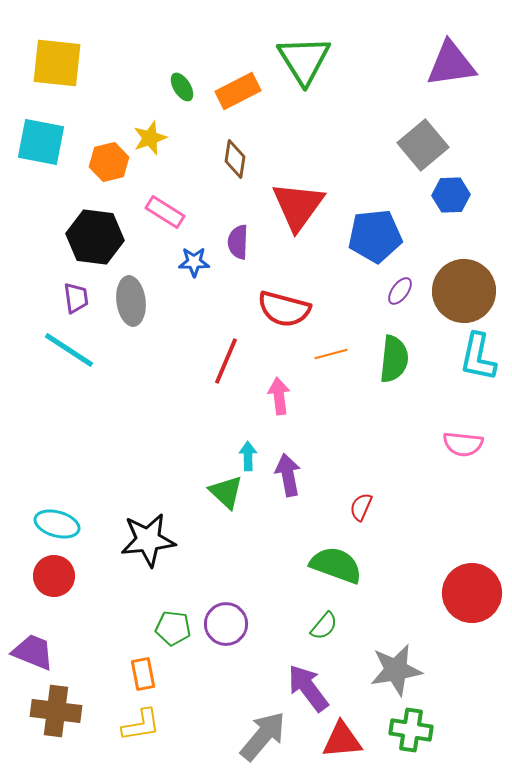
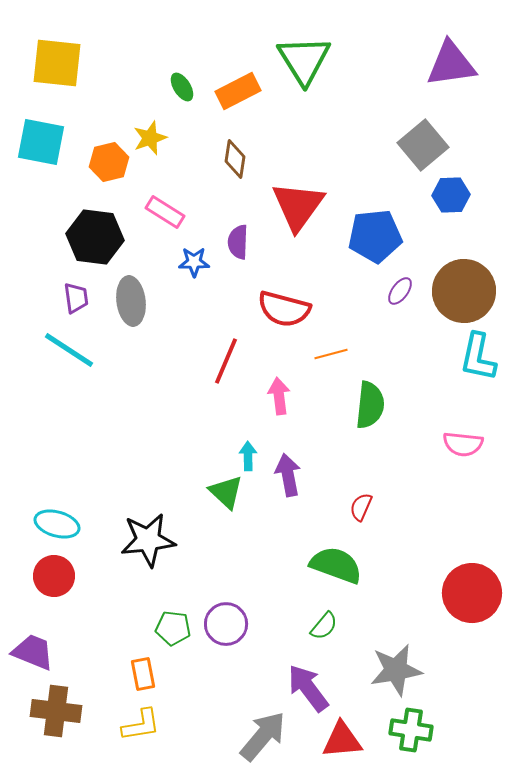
green semicircle at (394, 359): moved 24 px left, 46 px down
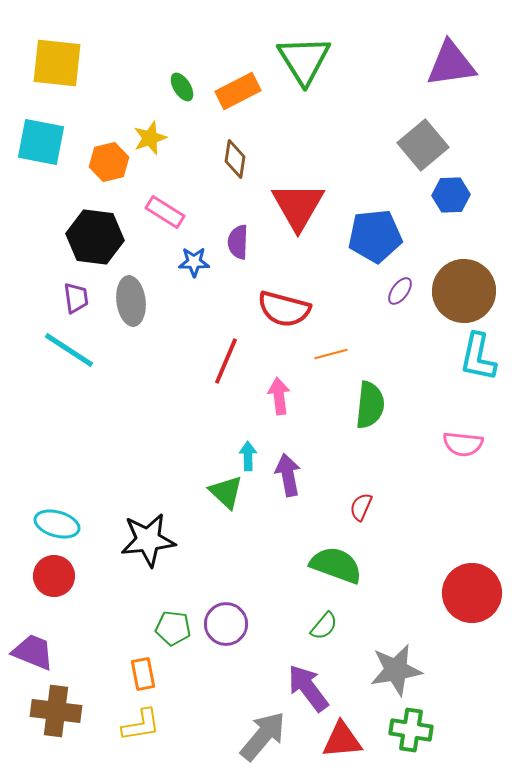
red triangle at (298, 206): rotated 6 degrees counterclockwise
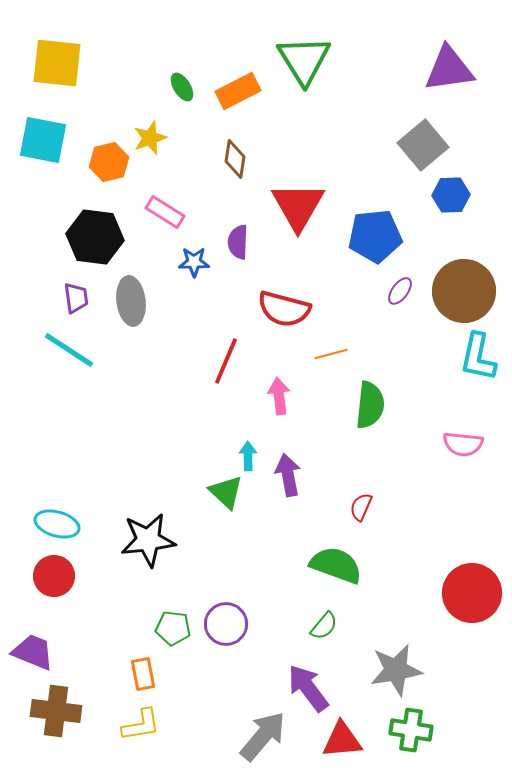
purple triangle at (451, 64): moved 2 px left, 5 px down
cyan square at (41, 142): moved 2 px right, 2 px up
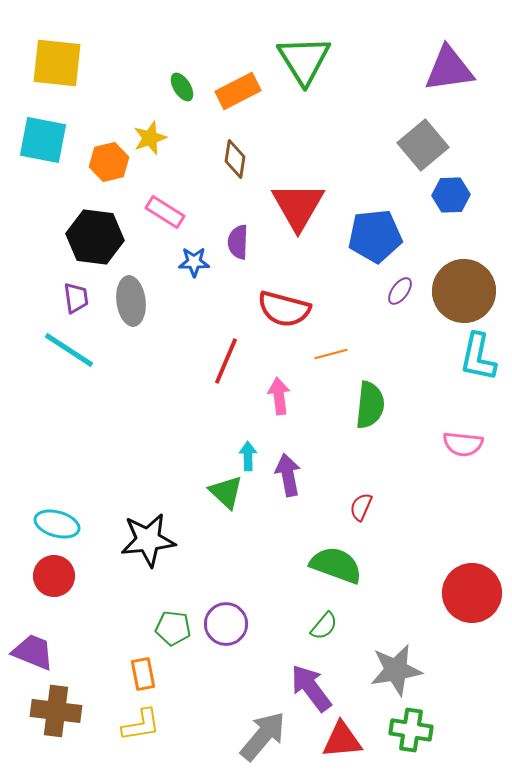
purple arrow at (308, 688): moved 3 px right
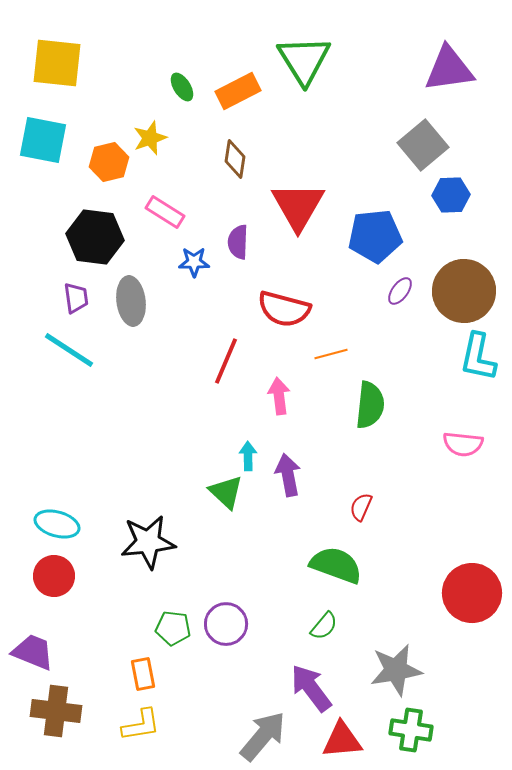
black star at (148, 540): moved 2 px down
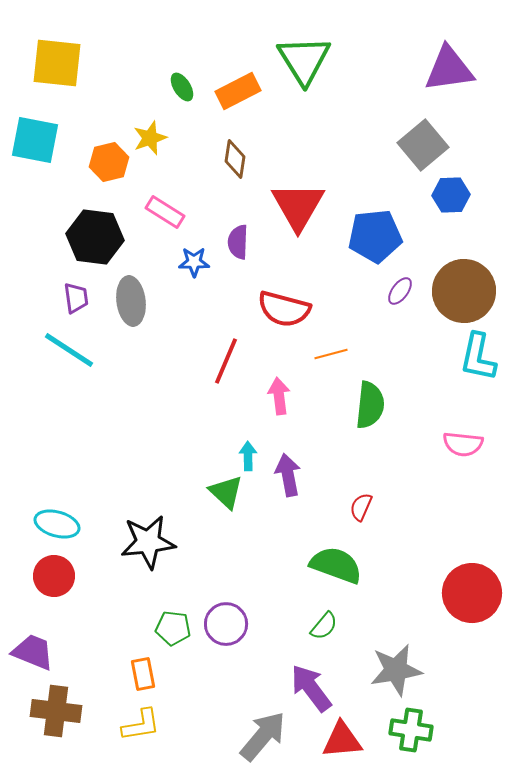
cyan square at (43, 140): moved 8 px left
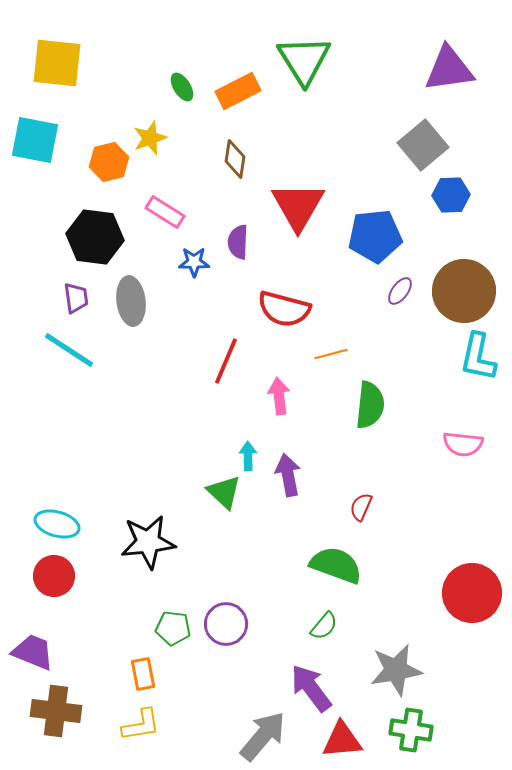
green triangle at (226, 492): moved 2 px left
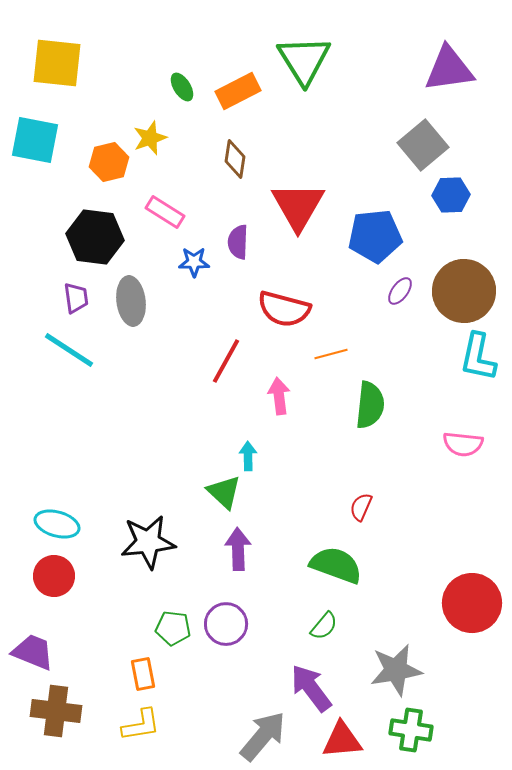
red line at (226, 361): rotated 6 degrees clockwise
purple arrow at (288, 475): moved 50 px left, 74 px down; rotated 9 degrees clockwise
red circle at (472, 593): moved 10 px down
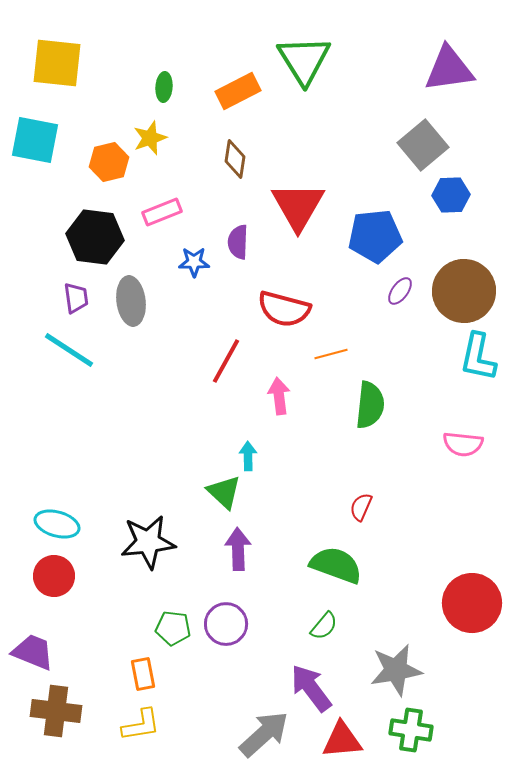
green ellipse at (182, 87): moved 18 px left; rotated 36 degrees clockwise
pink rectangle at (165, 212): moved 3 px left; rotated 54 degrees counterclockwise
gray arrow at (263, 736): moved 1 px right, 2 px up; rotated 8 degrees clockwise
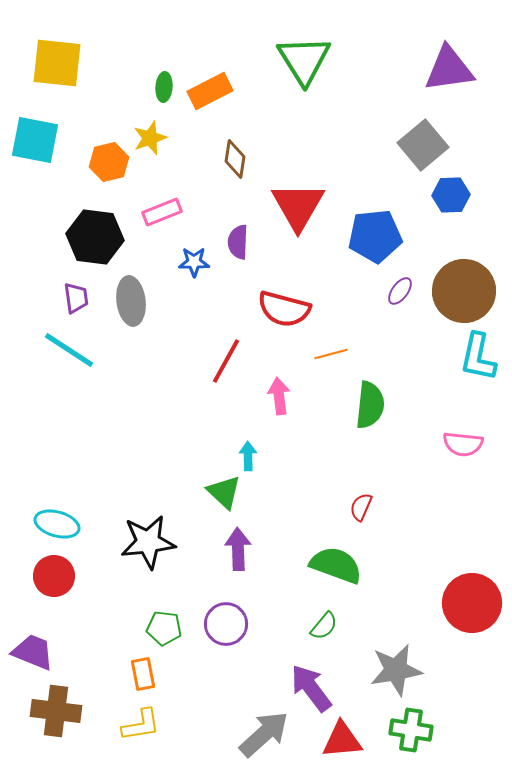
orange rectangle at (238, 91): moved 28 px left
green pentagon at (173, 628): moved 9 px left
